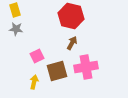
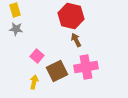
brown arrow: moved 4 px right, 3 px up; rotated 56 degrees counterclockwise
pink square: rotated 24 degrees counterclockwise
brown square: rotated 10 degrees counterclockwise
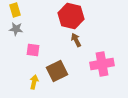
pink square: moved 4 px left, 6 px up; rotated 32 degrees counterclockwise
pink cross: moved 16 px right, 3 px up
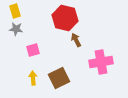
yellow rectangle: moved 1 px down
red hexagon: moved 6 px left, 2 px down
pink square: rotated 24 degrees counterclockwise
pink cross: moved 1 px left, 2 px up
brown square: moved 2 px right, 7 px down
yellow arrow: moved 1 px left, 4 px up; rotated 16 degrees counterclockwise
